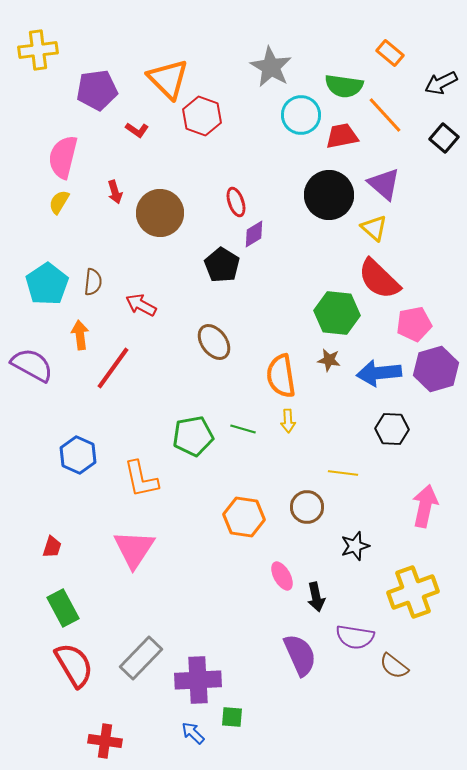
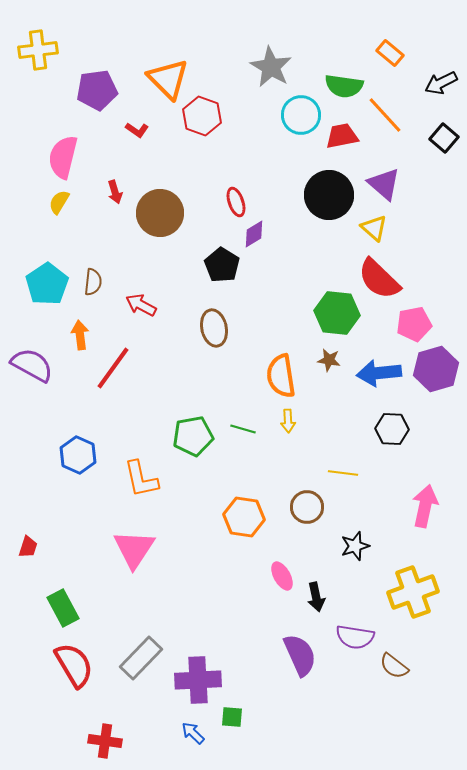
brown ellipse at (214, 342): moved 14 px up; rotated 24 degrees clockwise
red trapezoid at (52, 547): moved 24 px left
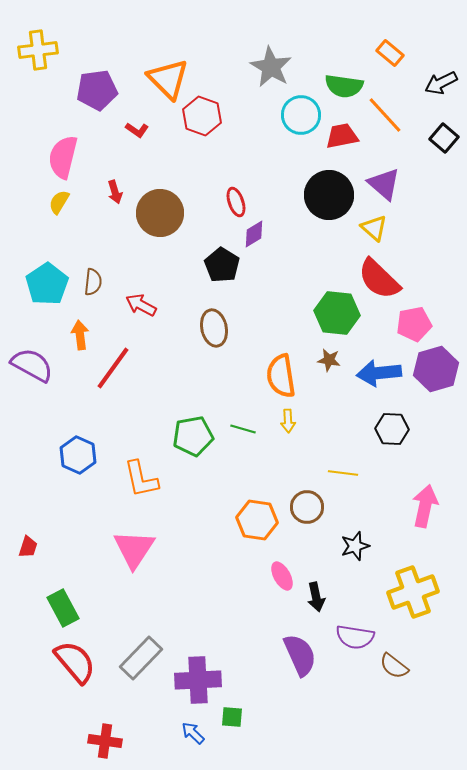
orange hexagon at (244, 517): moved 13 px right, 3 px down
red semicircle at (74, 665): moved 1 px right, 3 px up; rotated 9 degrees counterclockwise
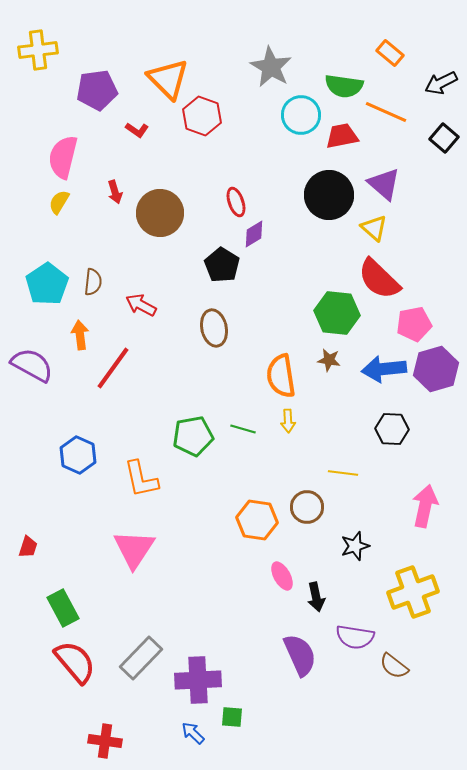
orange line at (385, 115): moved 1 px right, 3 px up; rotated 24 degrees counterclockwise
blue arrow at (379, 373): moved 5 px right, 4 px up
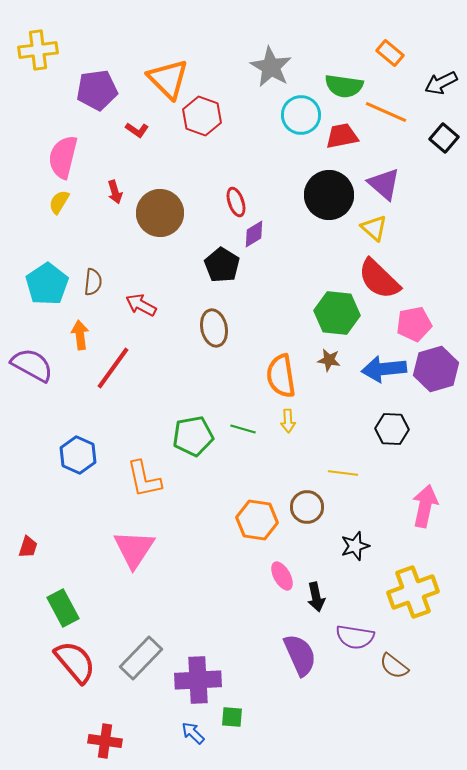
orange L-shape at (141, 479): moved 3 px right
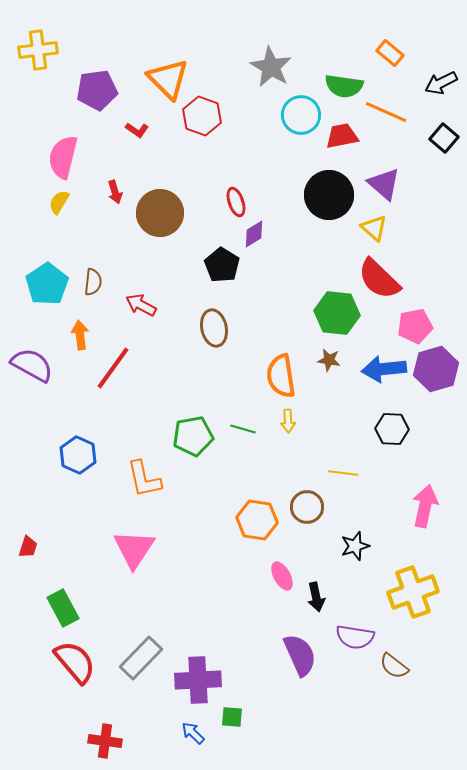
pink pentagon at (414, 324): moved 1 px right, 2 px down
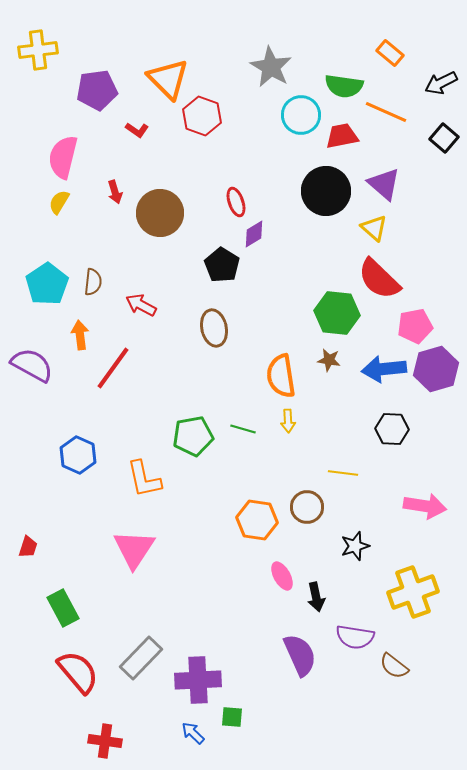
black circle at (329, 195): moved 3 px left, 4 px up
pink arrow at (425, 506): rotated 87 degrees clockwise
red semicircle at (75, 662): moved 3 px right, 10 px down
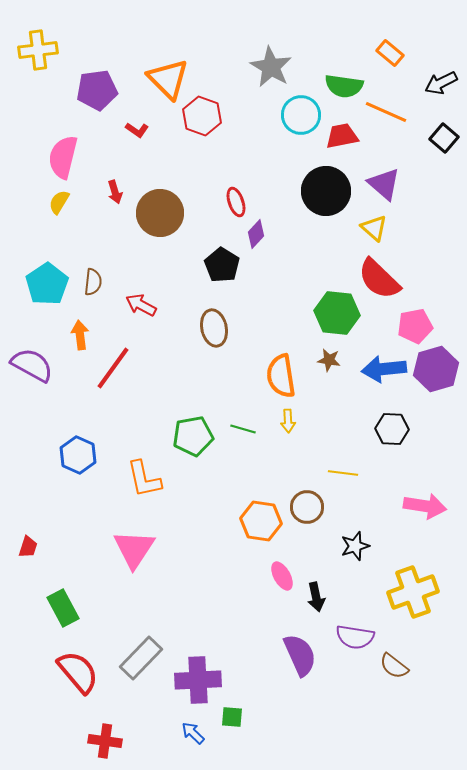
purple diamond at (254, 234): moved 2 px right; rotated 16 degrees counterclockwise
orange hexagon at (257, 520): moved 4 px right, 1 px down
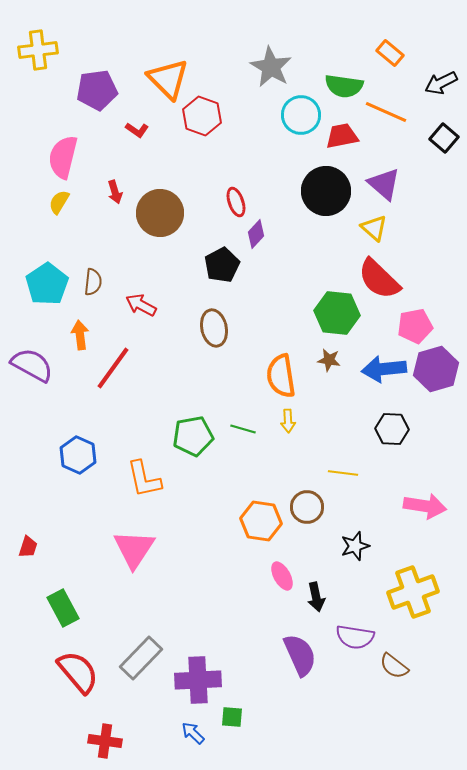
black pentagon at (222, 265): rotated 12 degrees clockwise
